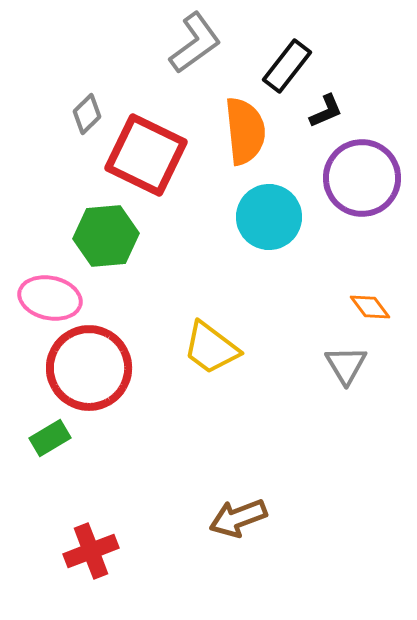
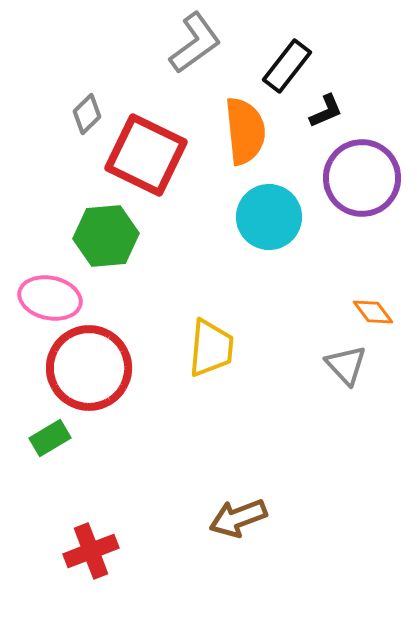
orange diamond: moved 3 px right, 5 px down
yellow trapezoid: rotated 122 degrees counterclockwise
gray triangle: rotated 12 degrees counterclockwise
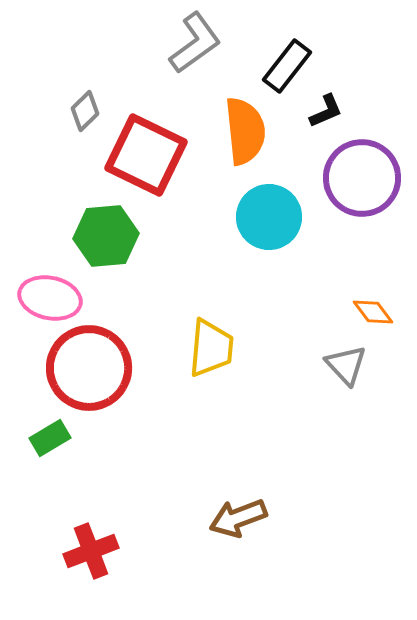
gray diamond: moved 2 px left, 3 px up
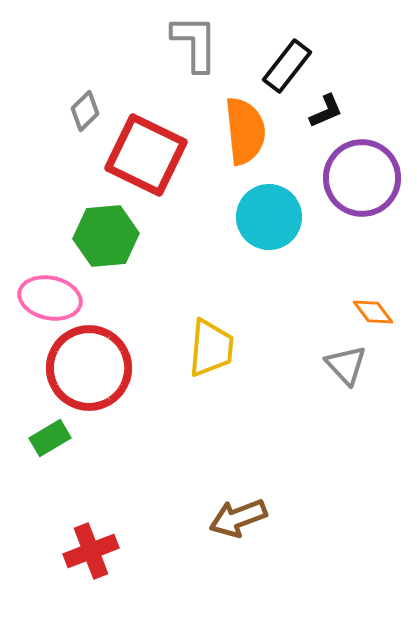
gray L-shape: rotated 54 degrees counterclockwise
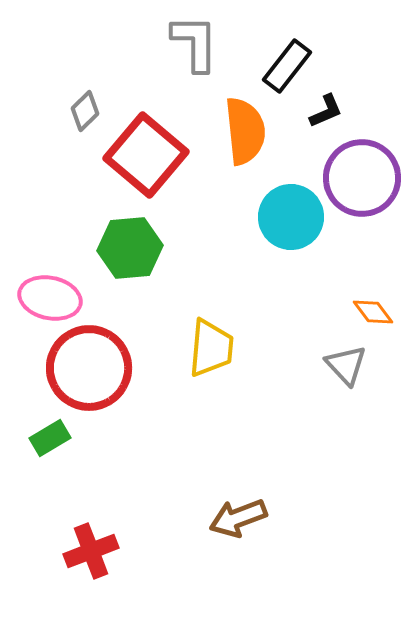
red square: rotated 14 degrees clockwise
cyan circle: moved 22 px right
green hexagon: moved 24 px right, 12 px down
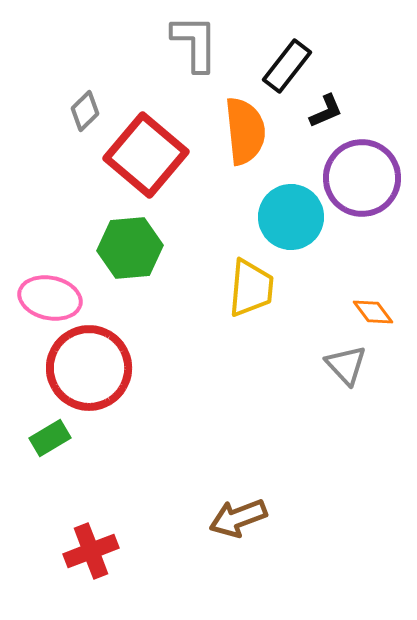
yellow trapezoid: moved 40 px right, 60 px up
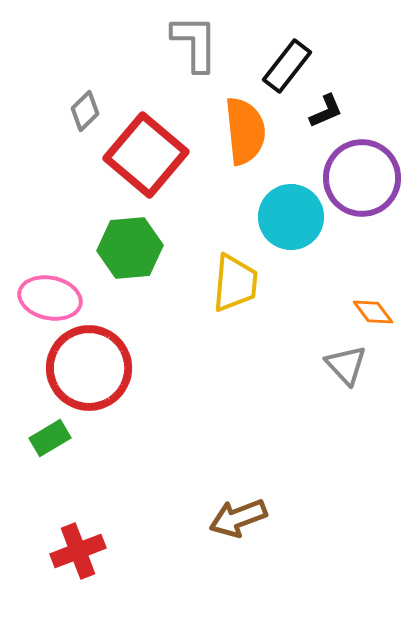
yellow trapezoid: moved 16 px left, 5 px up
red cross: moved 13 px left
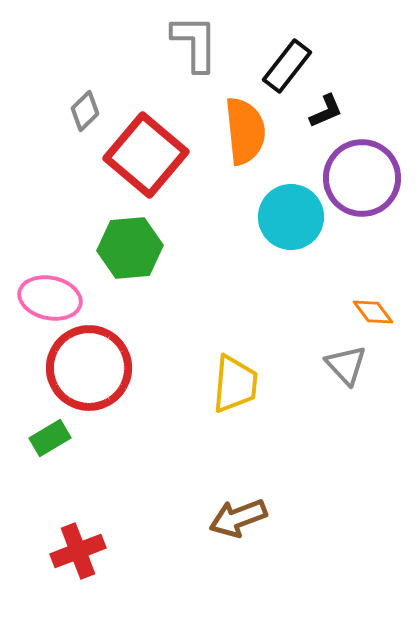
yellow trapezoid: moved 101 px down
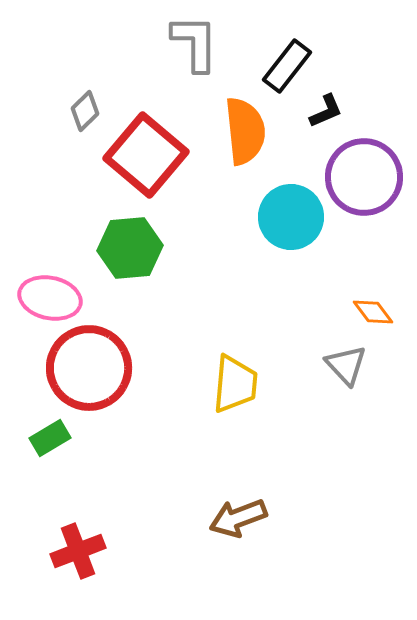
purple circle: moved 2 px right, 1 px up
